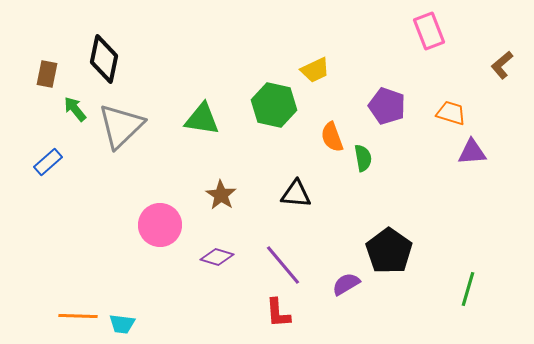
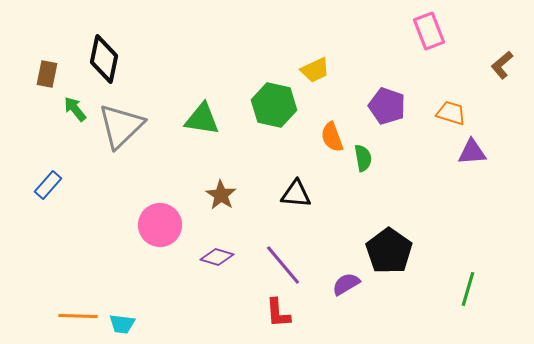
blue rectangle: moved 23 px down; rotated 8 degrees counterclockwise
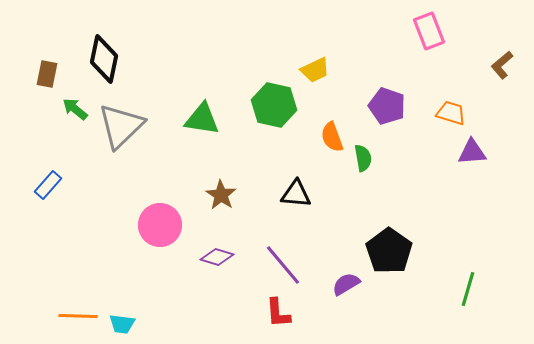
green arrow: rotated 12 degrees counterclockwise
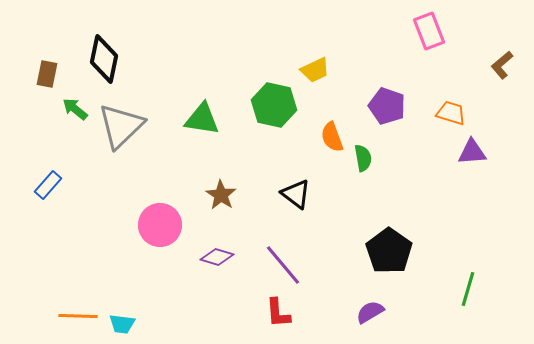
black triangle: rotated 32 degrees clockwise
purple semicircle: moved 24 px right, 28 px down
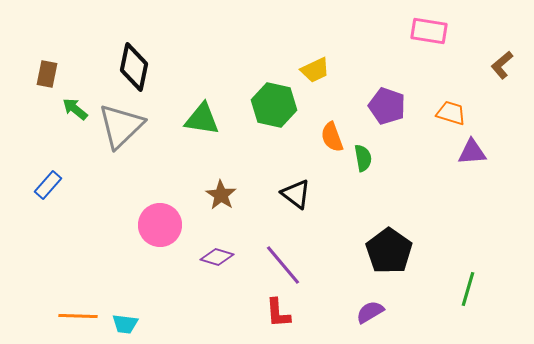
pink rectangle: rotated 60 degrees counterclockwise
black diamond: moved 30 px right, 8 px down
cyan trapezoid: moved 3 px right
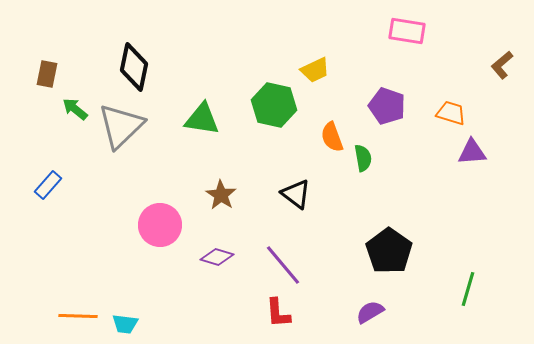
pink rectangle: moved 22 px left
